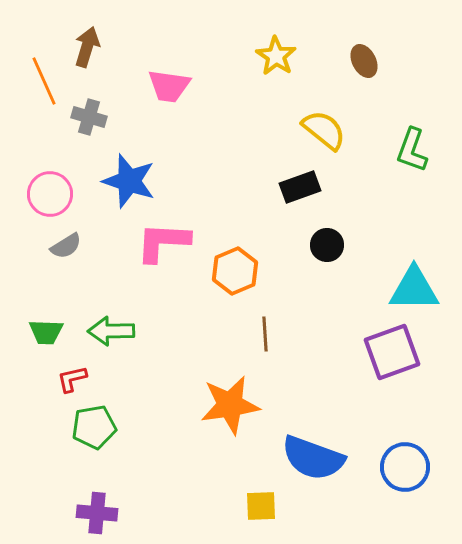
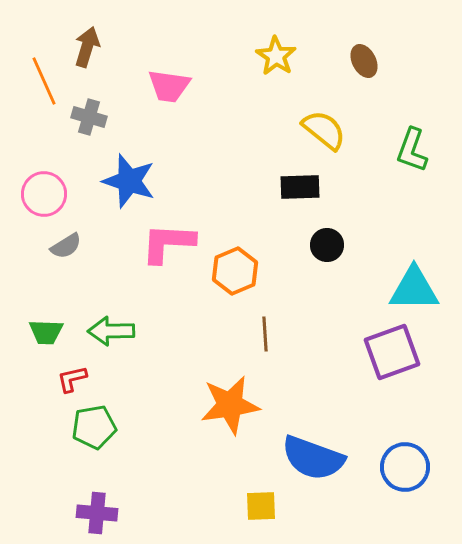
black rectangle: rotated 18 degrees clockwise
pink circle: moved 6 px left
pink L-shape: moved 5 px right, 1 px down
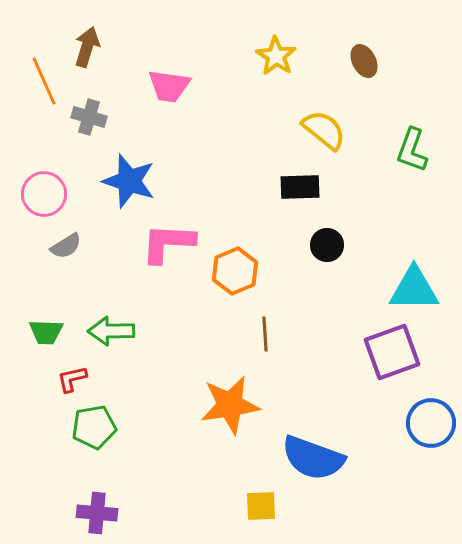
blue circle: moved 26 px right, 44 px up
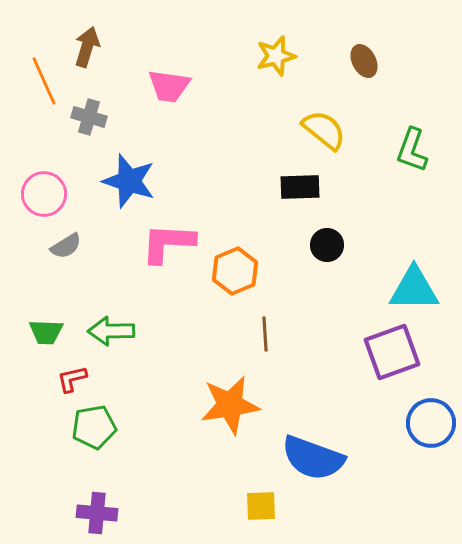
yellow star: rotated 24 degrees clockwise
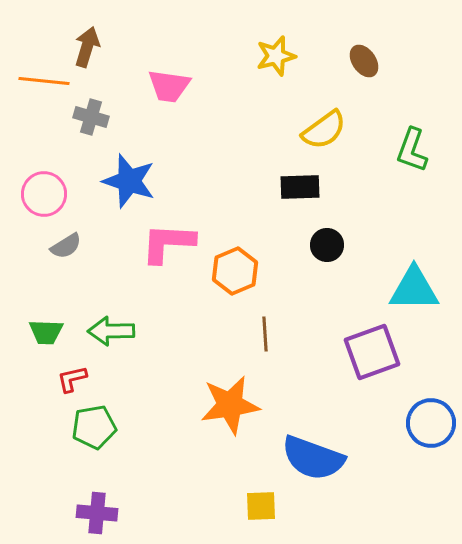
brown ellipse: rotated 8 degrees counterclockwise
orange line: rotated 60 degrees counterclockwise
gray cross: moved 2 px right
yellow semicircle: rotated 105 degrees clockwise
purple square: moved 20 px left
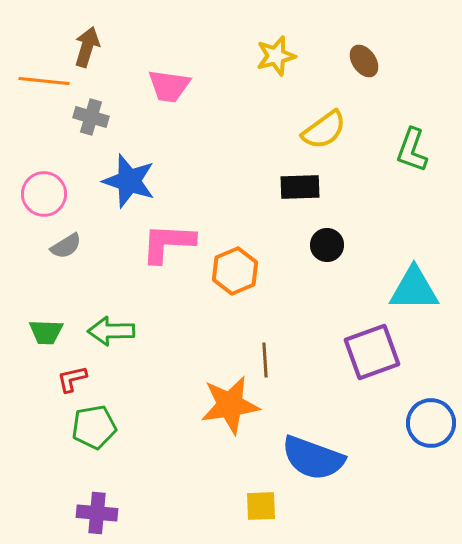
brown line: moved 26 px down
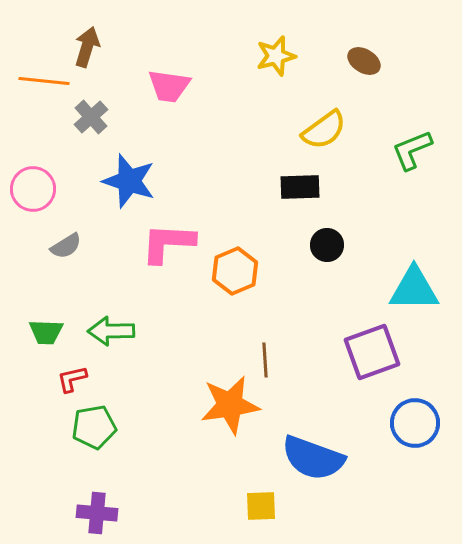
brown ellipse: rotated 24 degrees counterclockwise
gray cross: rotated 32 degrees clockwise
green L-shape: rotated 48 degrees clockwise
pink circle: moved 11 px left, 5 px up
blue circle: moved 16 px left
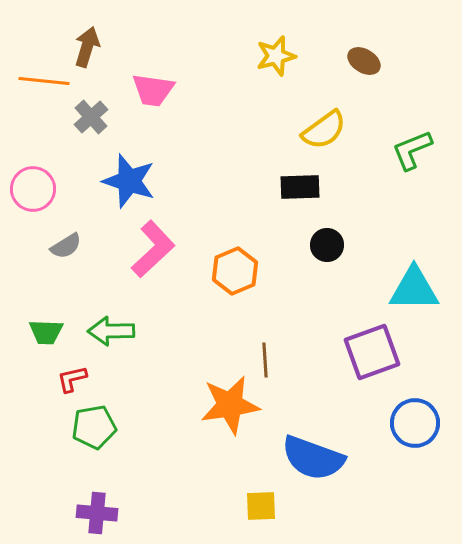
pink trapezoid: moved 16 px left, 4 px down
pink L-shape: moved 15 px left, 6 px down; rotated 134 degrees clockwise
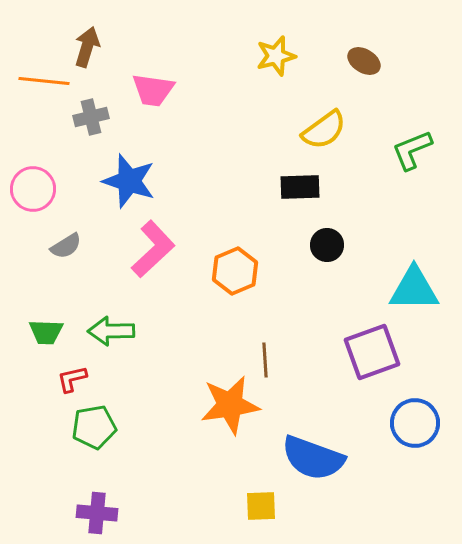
gray cross: rotated 28 degrees clockwise
